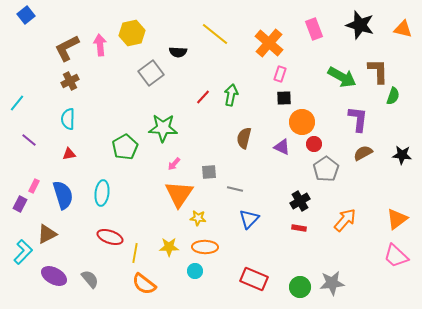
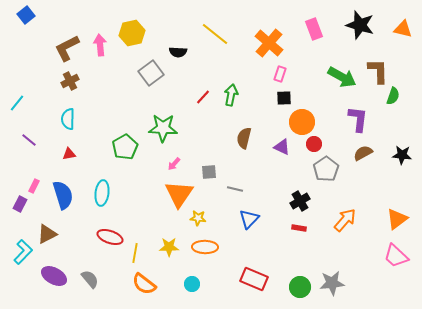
cyan circle at (195, 271): moved 3 px left, 13 px down
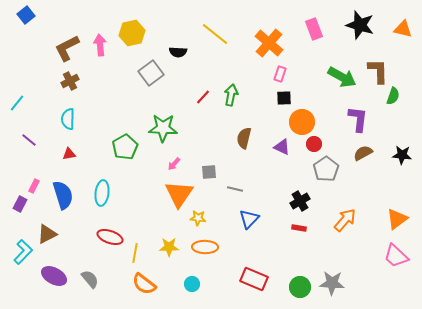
gray star at (332, 283): rotated 10 degrees clockwise
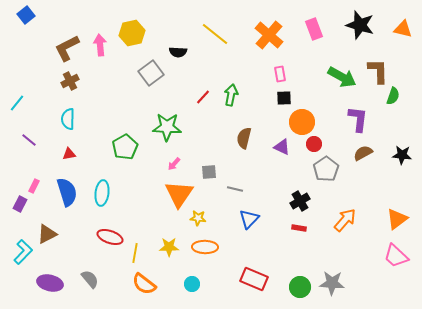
orange cross at (269, 43): moved 8 px up
pink rectangle at (280, 74): rotated 28 degrees counterclockwise
green star at (163, 128): moved 4 px right, 1 px up
blue semicircle at (63, 195): moved 4 px right, 3 px up
purple ellipse at (54, 276): moved 4 px left, 7 px down; rotated 15 degrees counterclockwise
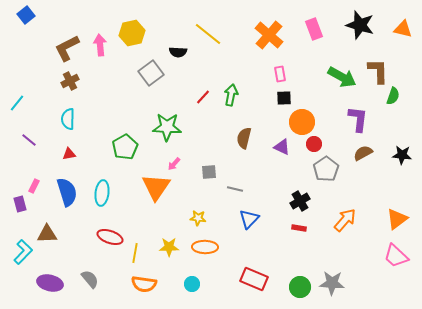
yellow line at (215, 34): moved 7 px left
orange triangle at (179, 194): moved 23 px left, 7 px up
purple rectangle at (20, 204): rotated 42 degrees counterclockwise
brown triangle at (47, 234): rotated 25 degrees clockwise
orange semicircle at (144, 284): rotated 30 degrees counterclockwise
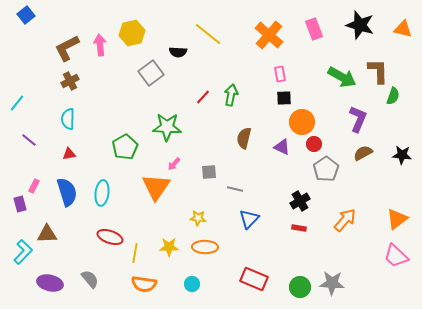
purple L-shape at (358, 119): rotated 16 degrees clockwise
